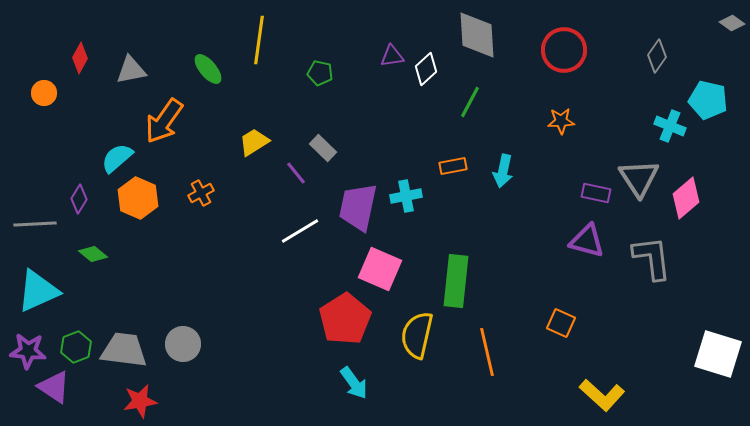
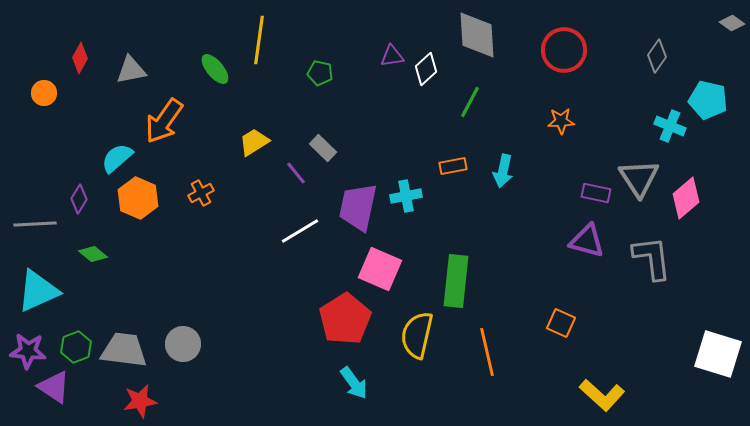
green ellipse at (208, 69): moved 7 px right
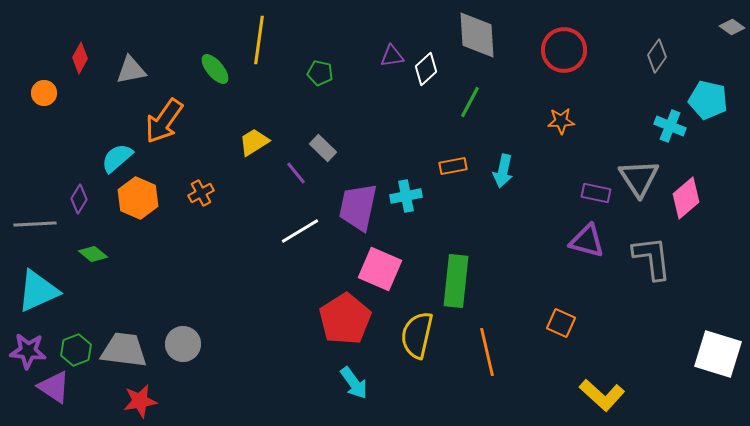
gray diamond at (732, 23): moved 4 px down
green hexagon at (76, 347): moved 3 px down
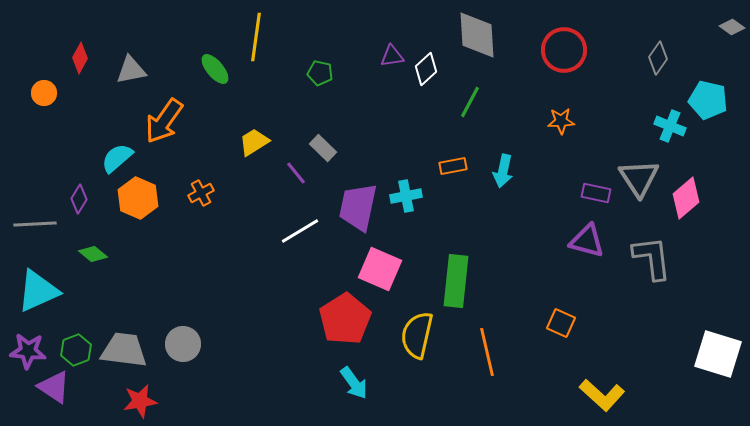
yellow line at (259, 40): moved 3 px left, 3 px up
gray diamond at (657, 56): moved 1 px right, 2 px down
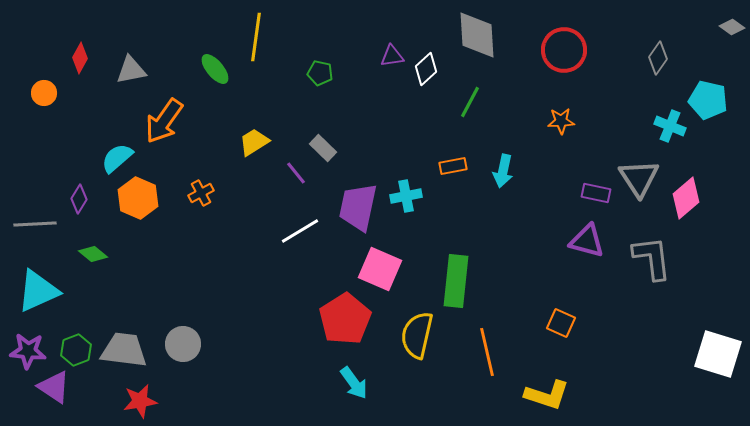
yellow L-shape at (602, 395): moved 55 px left; rotated 24 degrees counterclockwise
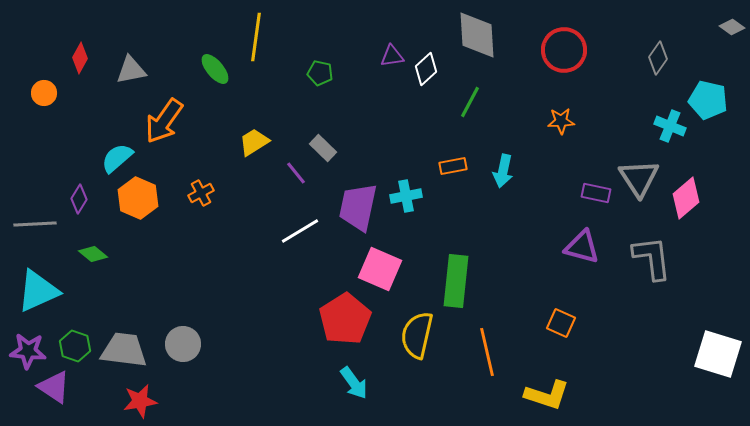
purple triangle at (587, 241): moved 5 px left, 6 px down
green hexagon at (76, 350): moved 1 px left, 4 px up; rotated 20 degrees counterclockwise
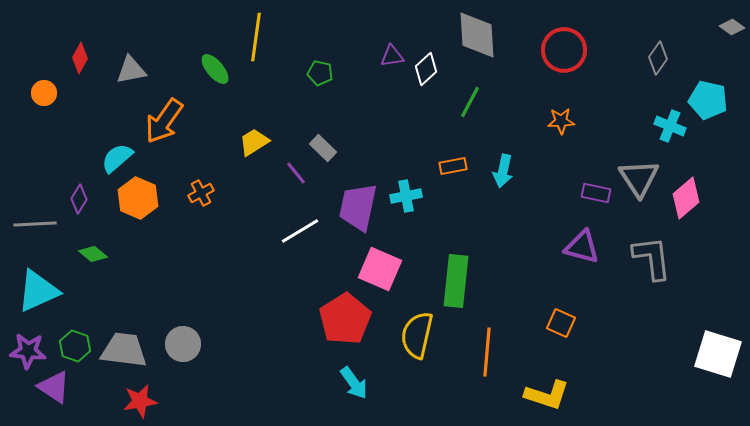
orange line at (487, 352): rotated 18 degrees clockwise
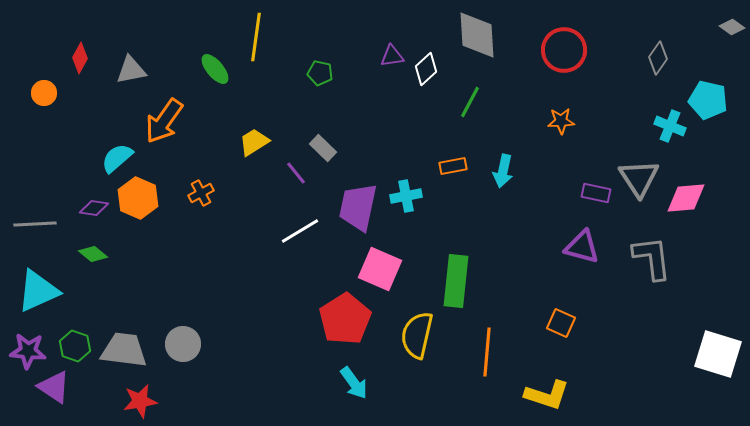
pink diamond at (686, 198): rotated 36 degrees clockwise
purple diamond at (79, 199): moved 15 px right, 9 px down; rotated 68 degrees clockwise
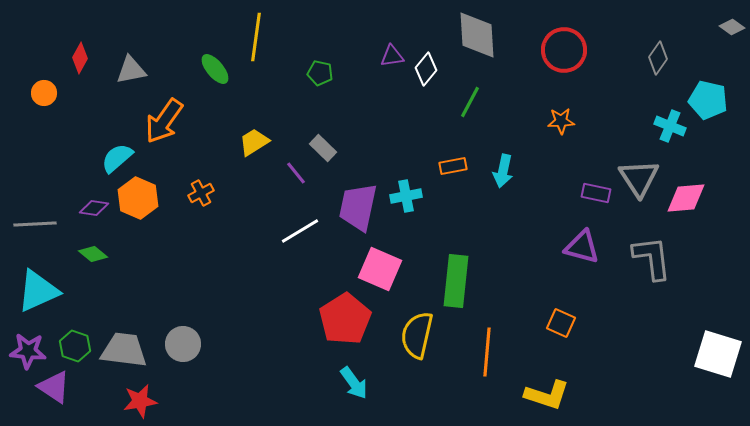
white diamond at (426, 69): rotated 8 degrees counterclockwise
